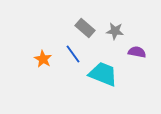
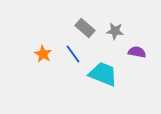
orange star: moved 5 px up
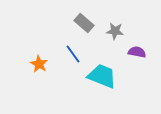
gray rectangle: moved 1 px left, 5 px up
orange star: moved 4 px left, 10 px down
cyan trapezoid: moved 1 px left, 2 px down
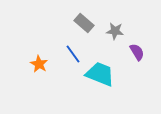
purple semicircle: rotated 48 degrees clockwise
cyan trapezoid: moved 2 px left, 2 px up
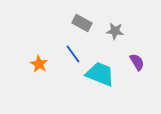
gray rectangle: moved 2 px left; rotated 12 degrees counterclockwise
purple semicircle: moved 10 px down
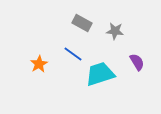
blue line: rotated 18 degrees counterclockwise
orange star: rotated 12 degrees clockwise
cyan trapezoid: rotated 40 degrees counterclockwise
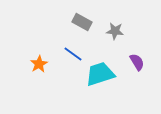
gray rectangle: moved 1 px up
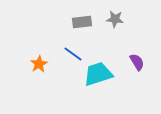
gray rectangle: rotated 36 degrees counterclockwise
gray star: moved 12 px up
cyan trapezoid: moved 2 px left
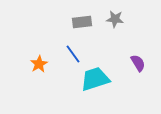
blue line: rotated 18 degrees clockwise
purple semicircle: moved 1 px right, 1 px down
cyan trapezoid: moved 3 px left, 5 px down
